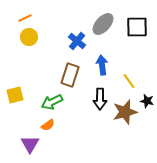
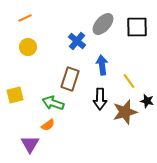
yellow circle: moved 1 px left, 10 px down
brown rectangle: moved 4 px down
green arrow: moved 1 px right, 1 px down; rotated 45 degrees clockwise
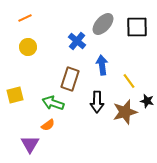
black arrow: moved 3 px left, 3 px down
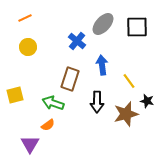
brown star: moved 1 px right, 2 px down
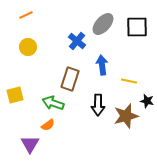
orange line: moved 1 px right, 3 px up
yellow line: rotated 42 degrees counterclockwise
black arrow: moved 1 px right, 3 px down
brown star: moved 2 px down
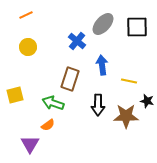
brown star: rotated 15 degrees clockwise
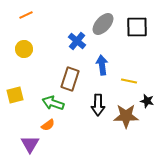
yellow circle: moved 4 px left, 2 px down
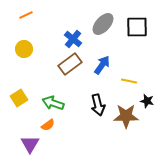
blue cross: moved 4 px left, 2 px up
blue arrow: rotated 42 degrees clockwise
brown rectangle: moved 15 px up; rotated 35 degrees clockwise
yellow square: moved 4 px right, 3 px down; rotated 18 degrees counterclockwise
black arrow: rotated 15 degrees counterclockwise
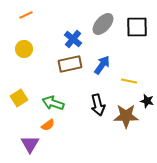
brown rectangle: rotated 25 degrees clockwise
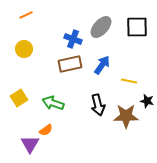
gray ellipse: moved 2 px left, 3 px down
blue cross: rotated 18 degrees counterclockwise
orange semicircle: moved 2 px left, 5 px down
